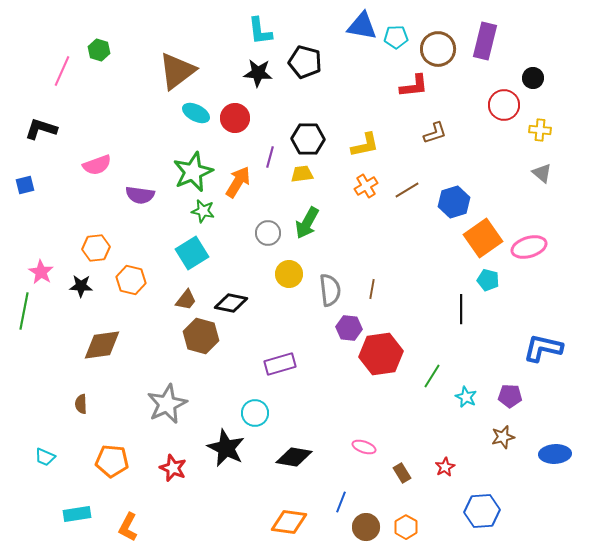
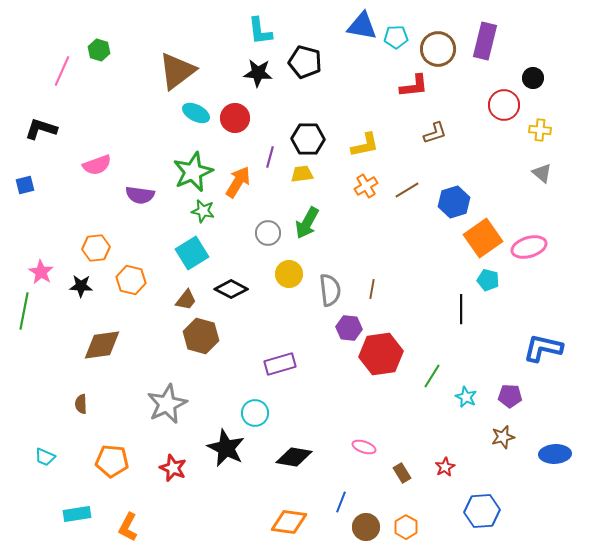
black diamond at (231, 303): moved 14 px up; rotated 16 degrees clockwise
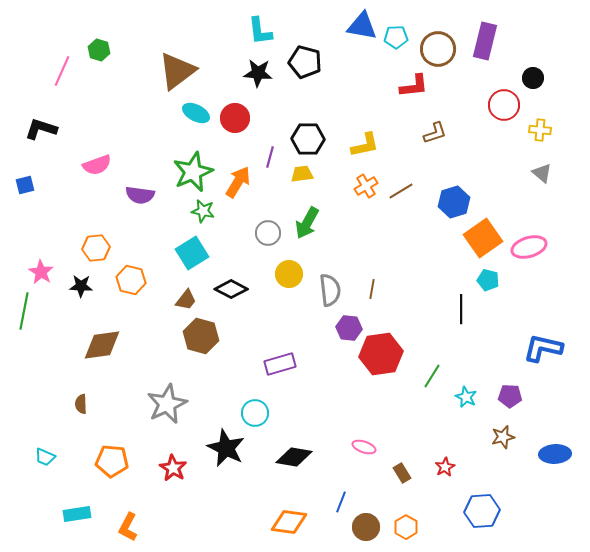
brown line at (407, 190): moved 6 px left, 1 px down
red star at (173, 468): rotated 8 degrees clockwise
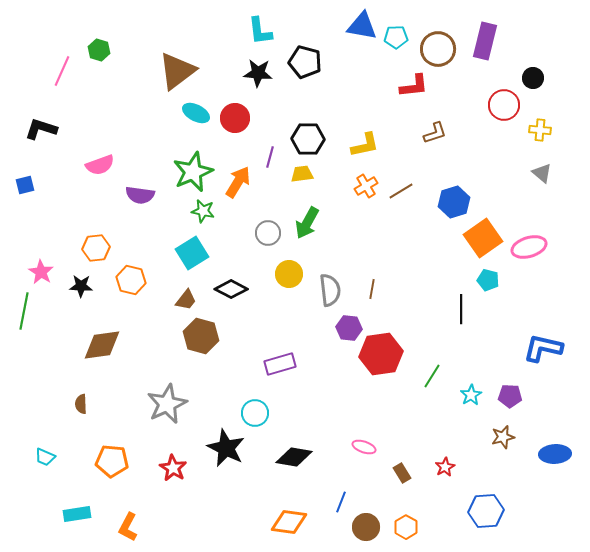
pink semicircle at (97, 165): moved 3 px right
cyan star at (466, 397): moved 5 px right, 2 px up; rotated 15 degrees clockwise
blue hexagon at (482, 511): moved 4 px right
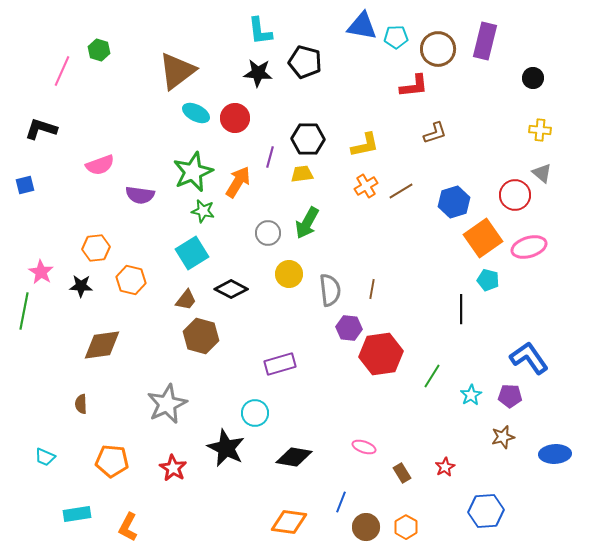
red circle at (504, 105): moved 11 px right, 90 px down
blue L-shape at (543, 348): moved 14 px left, 10 px down; rotated 42 degrees clockwise
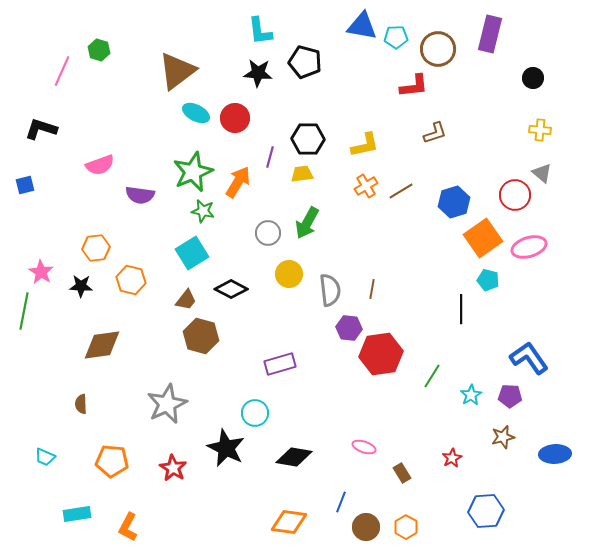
purple rectangle at (485, 41): moved 5 px right, 7 px up
red star at (445, 467): moved 7 px right, 9 px up
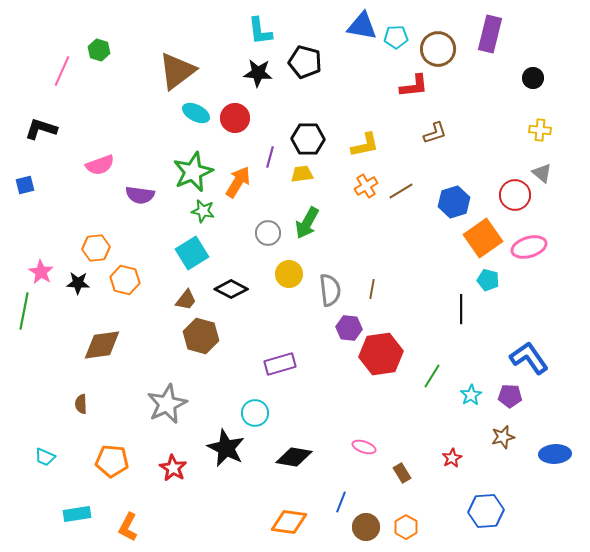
orange hexagon at (131, 280): moved 6 px left
black star at (81, 286): moved 3 px left, 3 px up
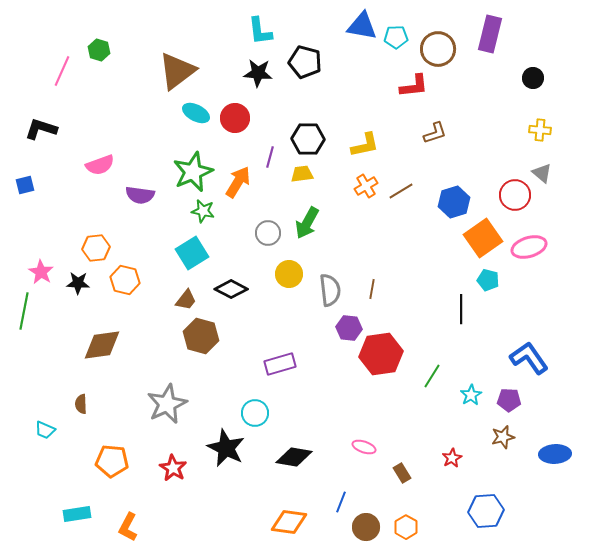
purple pentagon at (510, 396): moved 1 px left, 4 px down
cyan trapezoid at (45, 457): moved 27 px up
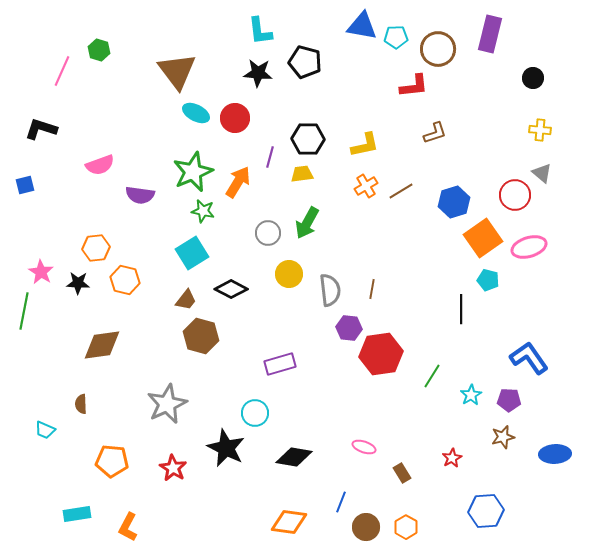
brown triangle at (177, 71): rotated 30 degrees counterclockwise
